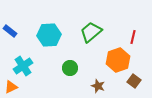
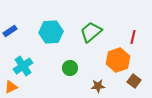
blue rectangle: rotated 72 degrees counterclockwise
cyan hexagon: moved 2 px right, 3 px up
brown star: rotated 24 degrees counterclockwise
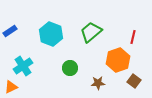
cyan hexagon: moved 2 px down; rotated 25 degrees clockwise
brown star: moved 3 px up
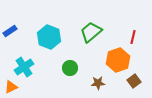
cyan hexagon: moved 2 px left, 3 px down
cyan cross: moved 1 px right, 1 px down
brown square: rotated 16 degrees clockwise
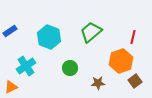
orange hexagon: moved 3 px right, 1 px down
cyan cross: moved 2 px right, 1 px up
brown square: moved 1 px right
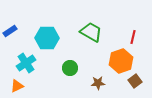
green trapezoid: rotated 70 degrees clockwise
cyan hexagon: moved 2 px left, 1 px down; rotated 20 degrees counterclockwise
cyan cross: moved 3 px up
orange triangle: moved 6 px right, 1 px up
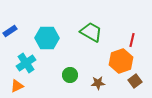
red line: moved 1 px left, 3 px down
green circle: moved 7 px down
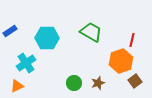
green circle: moved 4 px right, 8 px down
brown star: rotated 16 degrees counterclockwise
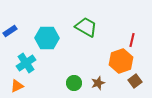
green trapezoid: moved 5 px left, 5 px up
